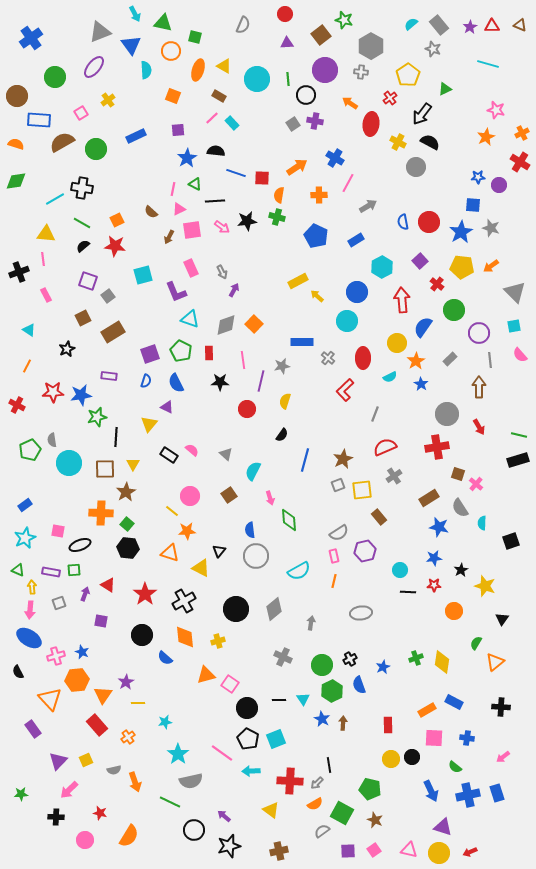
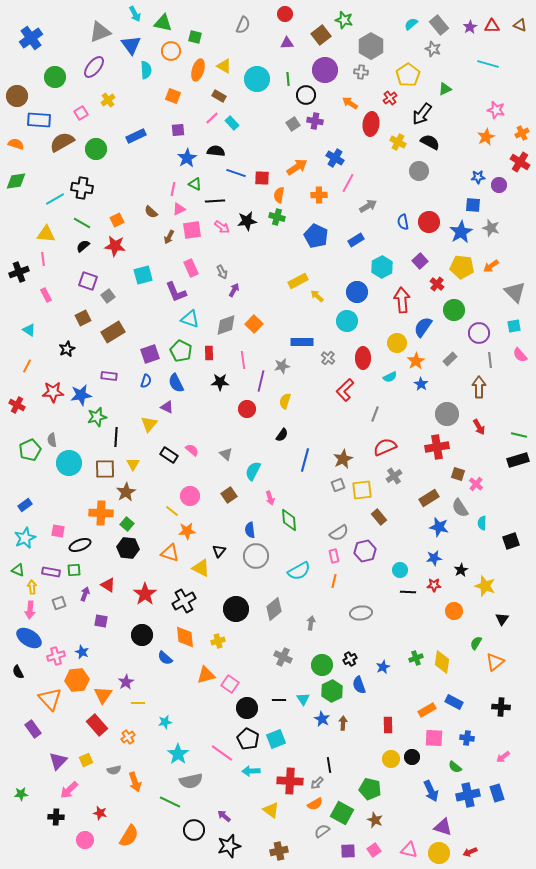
gray circle at (416, 167): moved 3 px right, 4 px down
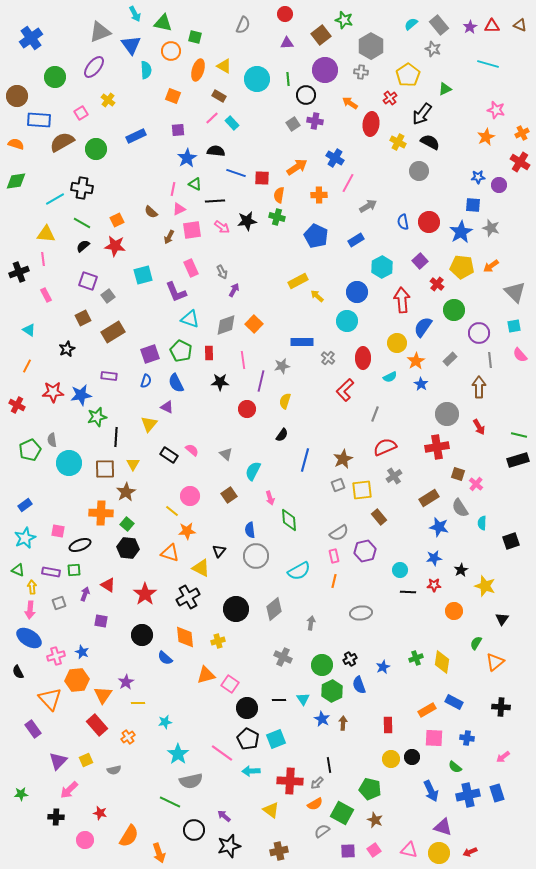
yellow cross at (108, 100): rotated 16 degrees counterclockwise
black cross at (184, 601): moved 4 px right, 4 px up
orange arrow at (135, 782): moved 24 px right, 71 px down
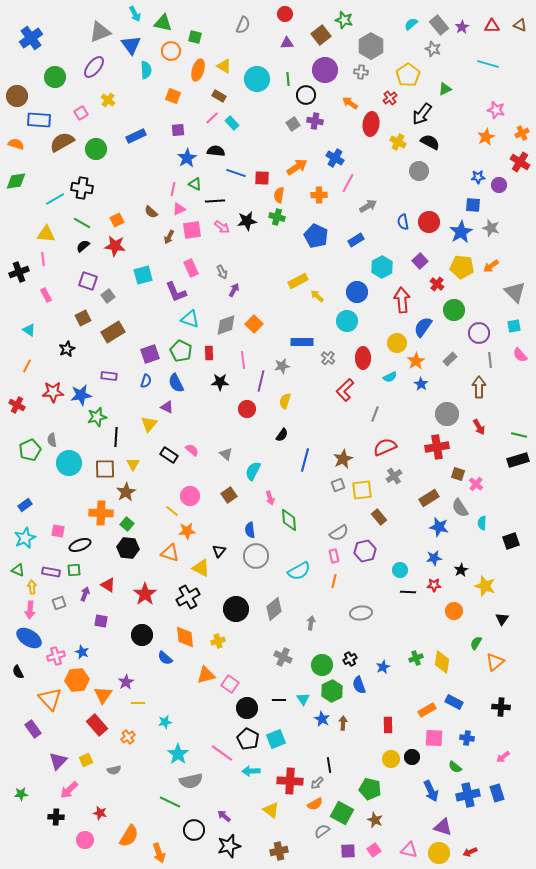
purple star at (470, 27): moved 8 px left
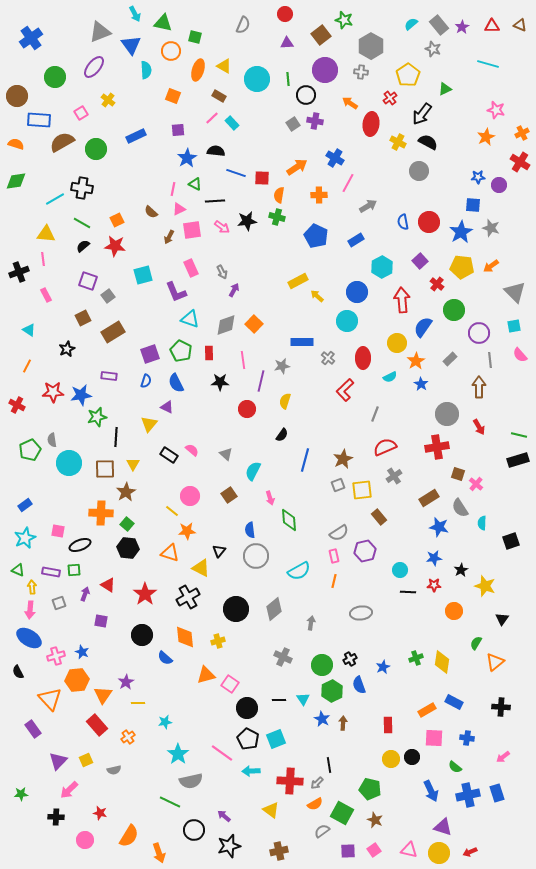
black semicircle at (430, 142): moved 2 px left
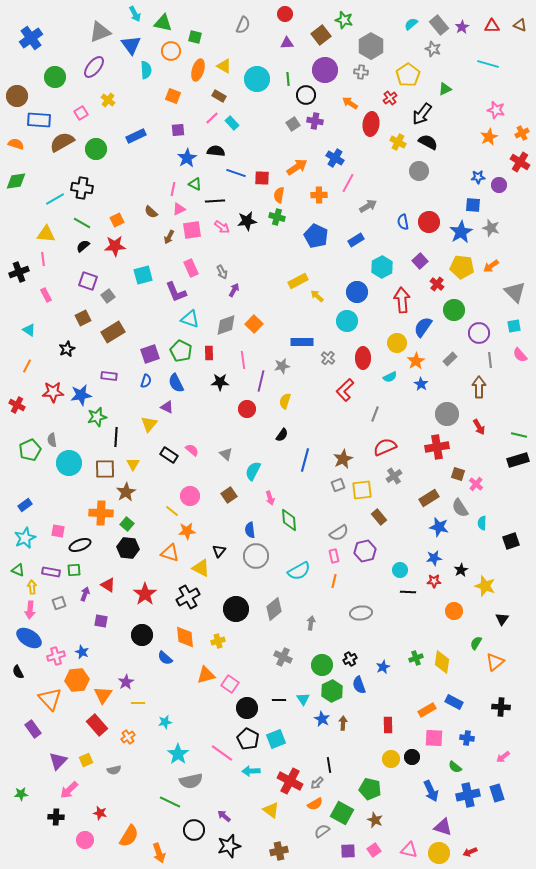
orange star at (486, 137): moved 3 px right
red star at (115, 246): rotated 10 degrees counterclockwise
red star at (434, 585): moved 4 px up
red cross at (290, 781): rotated 25 degrees clockwise
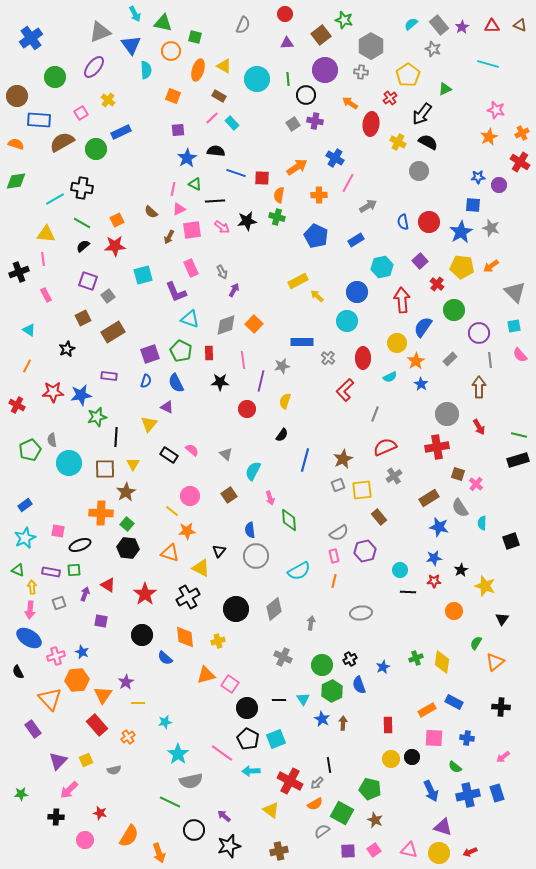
blue rectangle at (136, 136): moved 15 px left, 4 px up
cyan hexagon at (382, 267): rotated 15 degrees clockwise
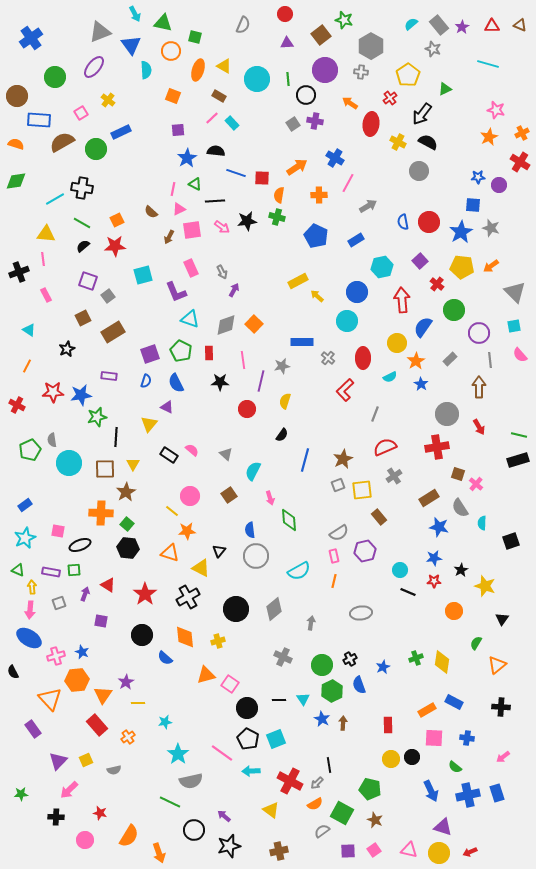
black line at (408, 592): rotated 21 degrees clockwise
orange triangle at (495, 662): moved 2 px right, 3 px down
black semicircle at (18, 672): moved 5 px left
